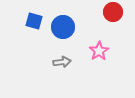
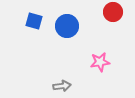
blue circle: moved 4 px right, 1 px up
pink star: moved 1 px right, 11 px down; rotated 24 degrees clockwise
gray arrow: moved 24 px down
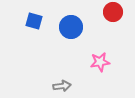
blue circle: moved 4 px right, 1 px down
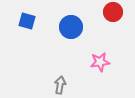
blue square: moved 7 px left
gray arrow: moved 2 px left, 1 px up; rotated 72 degrees counterclockwise
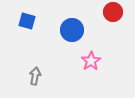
blue circle: moved 1 px right, 3 px down
pink star: moved 9 px left, 1 px up; rotated 24 degrees counterclockwise
gray arrow: moved 25 px left, 9 px up
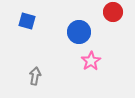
blue circle: moved 7 px right, 2 px down
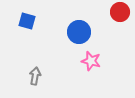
red circle: moved 7 px right
pink star: rotated 24 degrees counterclockwise
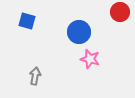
pink star: moved 1 px left, 2 px up
